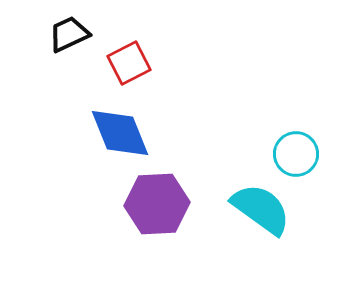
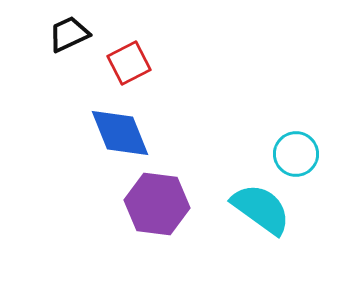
purple hexagon: rotated 10 degrees clockwise
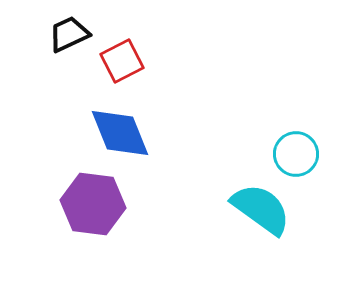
red square: moved 7 px left, 2 px up
purple hexagon: moved 64 px left
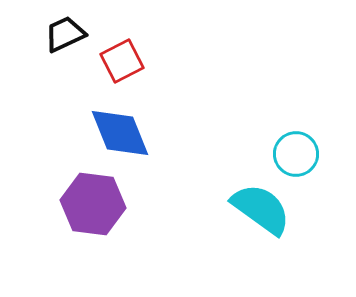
black trapezoid: moved 4 px left
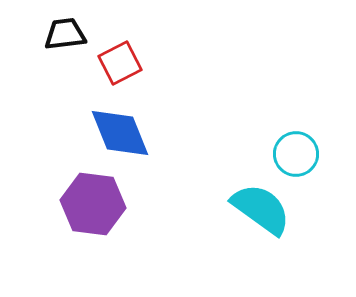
black trapezoid: rotated 18 degrees clockwise
red square: moved 2 px left, 2 px down
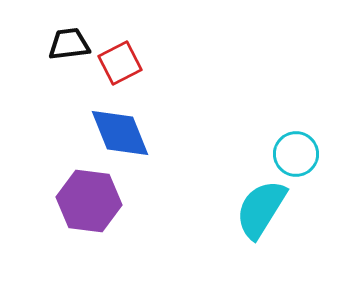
black trapezoid: moved 4 px right, 10 px down
purple hexagon: moved 4 px left, 3 px up
cyan semicircle: rotated 94 degrees counterclockwise
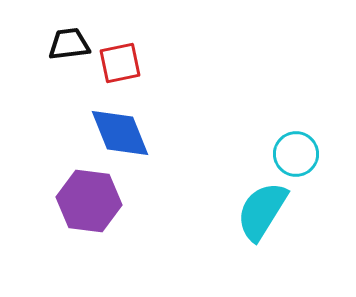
red square: rotated 15 degrees clockwise
cyan semicircle: moved 1 px right, 2 px down
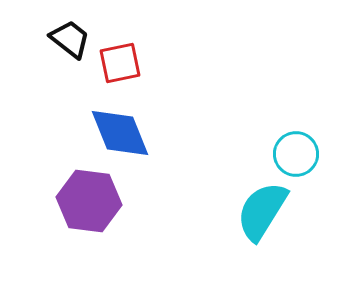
black trapezoid: moved 1 px right, 5 px up; rotated 45 degrees clockwise
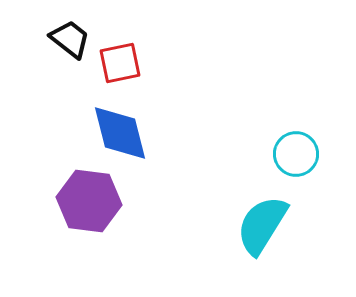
blue diamond: rotated 8 degrees clockwise
cyan semicircle: moved 14 px down
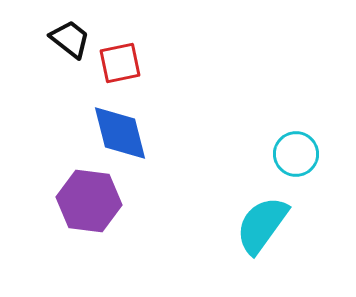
cyan semicircle: rotated 4 degrees clockwise
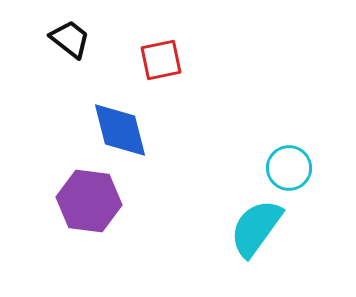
red square: moved 41 px right, 3 px up
blue diamond: moved 3 px up
cyan circle: moved 7 px left, 14 px down
cyan semicircle: moved 6 px left, 3 px down
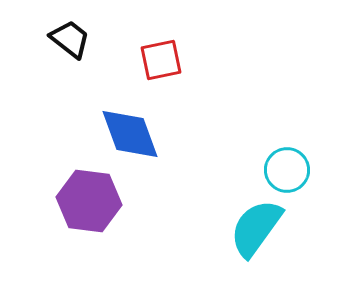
blue diamond: moved 10 px right, 4 px down; rotated 6 degrees counterclockwise
cyan circle: moved 2 px left, 2 px down
